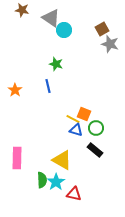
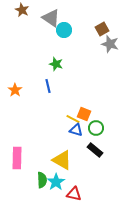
brown star: rotated 16 degrees clockwise
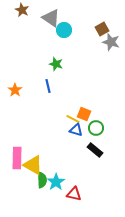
gray star: moved 1 px right, 2 px up
yellow triangle: moved 29 px left, 5 px down
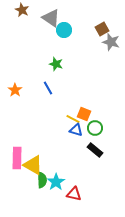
blue line: moved 2 px down; rotated 16 degrees counterclockwise
green circle: moved 1 px left
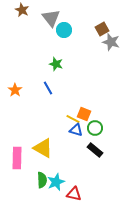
gray triangle: rotated 18 degrees clockwise
yellow triangle: moved 10 px right, 17 px up
cyan star: rotated 12 degrees clockwise
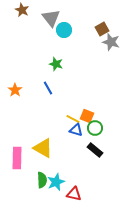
orange square: moved 3 px right, 2 px down
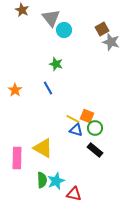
cyan star: moved 1 px up
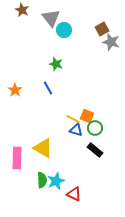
red triangle: rotated 14 degrees clockwise
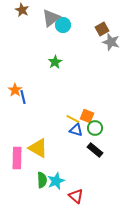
gray triangle: rotated 30 degrees clockwise
cyan circle: moved 1 px left, 5 px up
green star: moved 1 px left, 2 px up; rotated 24 degrees clockwise
blue line: moved 25 px left, 9 px down; rotated 16 degrees clockwise
yellow triangle: moved 5 px left
red triangle: moved 2 px right, 2 px down; rotated 14 degrees clockwise
